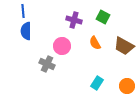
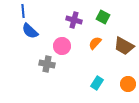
blue semicircle: moved 4 px right; rotated 48 degrees counterclockwise
orange semicircle: rotated 72 degrees clockwise
gray cross: rotated 14 degrees counterclockwise
orange circle: moved 1 px right, 2 px up
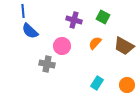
orange circle: moved 1 px left, 1 px down
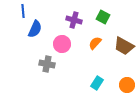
blue semicircle: moved 5 px right, 2 px up; rotated 108 degrees counterclockwise
pink circle: moved 2 px up
